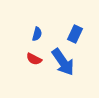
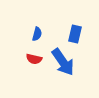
blue rectangle: rotated 12 degrees counterclockwise
red semicircle: rotated 14 degrees counterclockwise
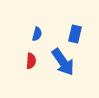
red semicircle: moved 3 px left, 2 px down; rotated 98 degrees counterclockwise
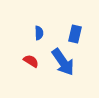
blue semicircle: moved 2 px right, 1 px up; rotated 16 degrees counterclockwise
red semicircle: rotated 63 degrees counterclockwise
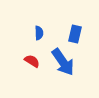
red semicircle: moved 1 px right
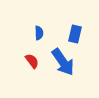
red semicircle: rotated 21 degrees clockwise
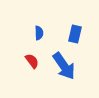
blue arrow: moved 1 px right, 4 px down
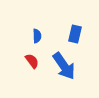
blue semicircle: moved 2 px left, 3 px down
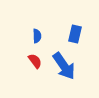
red semicircle: moved 3 px right
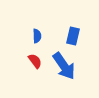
blue rectangle: moved 2 px left, 2 px down
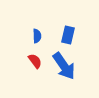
blue rectangle: moved 5 px left, 1 px up
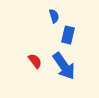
blue semicircle: moved 17 px right, 20 px up; rotated 16 degrees counterclockwise
